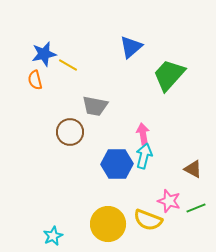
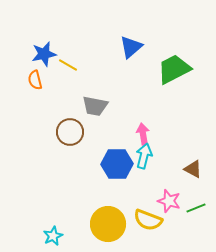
green trapezoid: moved 5 px right, 6 px up; rotated 21 degrees clockwise
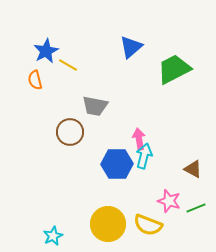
blue star: moved 2 px right, 3 px up; rotated 15 degrees counterclockwise
pink arrow: moved 4 px left, 5 px down
yellow semicircle: moved 5 px down
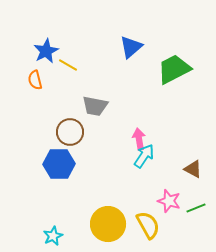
cyan arrow: rotated 20 degrees clockwise
blue hexagon: moved 58 px left
yellow semicircle: rotated 140 degrees counterclockwise
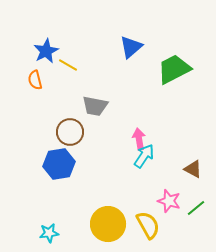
blue hexagon: rotated 8 degrees counterclockwise
green line: rotated 18 degrees counterclockwise
cyan star: moved 4 px left, 3 px up; rotated 18 degrees clockwise
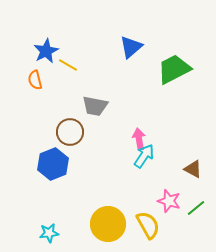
blue hexagon: moved 6 px left; rotated 12 degrees counterclockwise
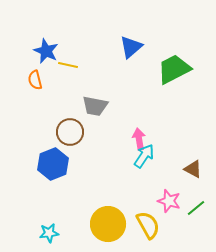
blue star: rotated 20 degrees counterclockwise
yellow line: rotated 18 degrees counterclockwise
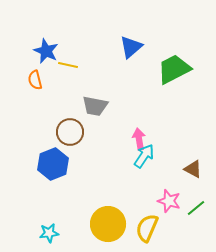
yellow semicircle: moved 1 px left, 3 px down; rotated 128 degrees counterclockwise
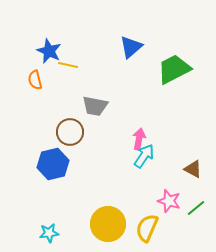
blue star: moved 3 px right
pink arrow: rotated 20 degrees clockwise
blue hexagon: rotated 8 degrees clockwise
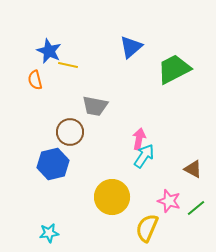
yellow circle: moved 4 px right, 27 px up
